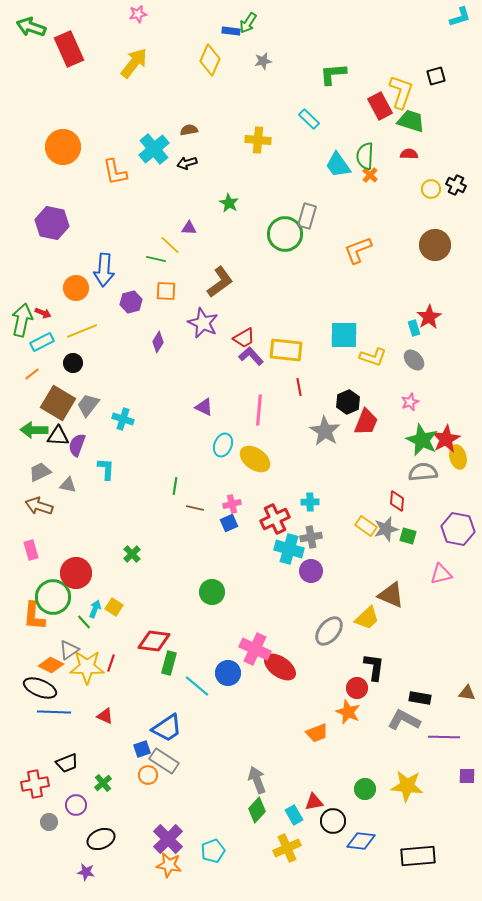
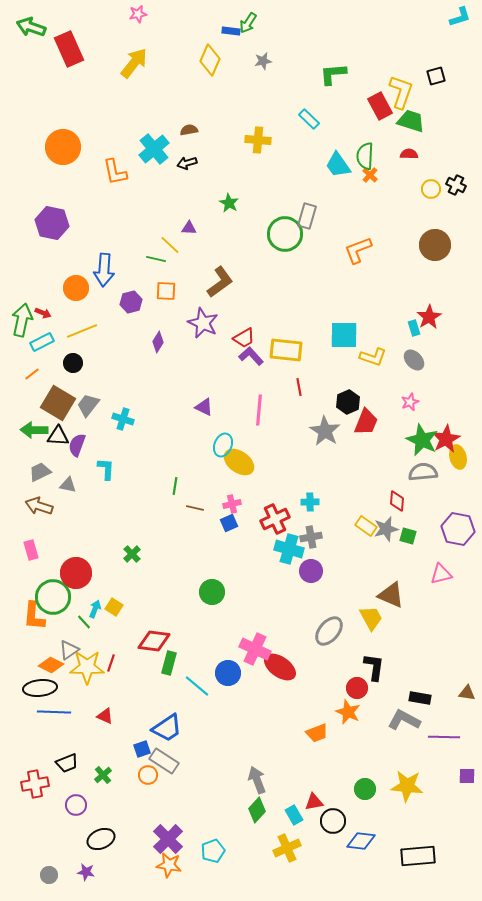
yellow ellipse at (255, 459): moved 16 px left, 3 px down
yellow trapezoid at (367, 618): moved 4 px right; rotated 76 degrees counterclockwise
black ellipse at (40, 688): rotated 28 degrees counterclockwise
green cross at (103, 783): moved 8 px up
gray circle at (49, 822): moved 53 px down
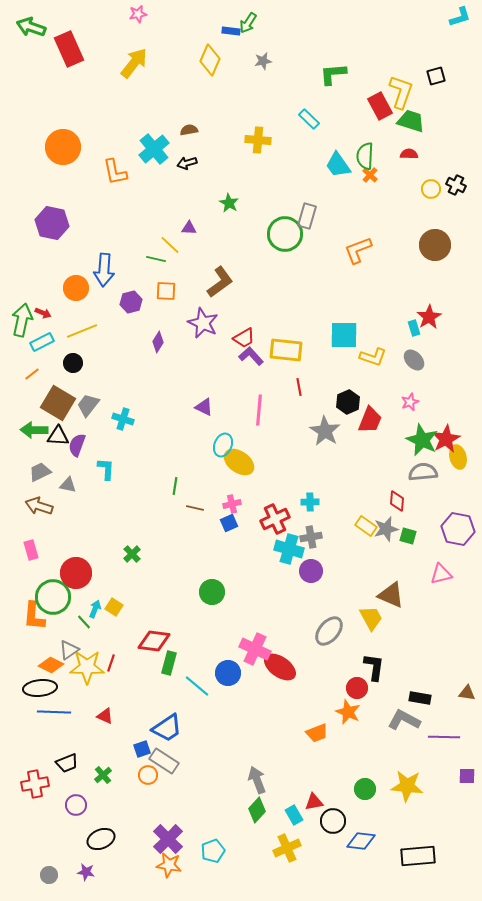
red trapezoid at (366, 422): moved 4 px right, 2 px up
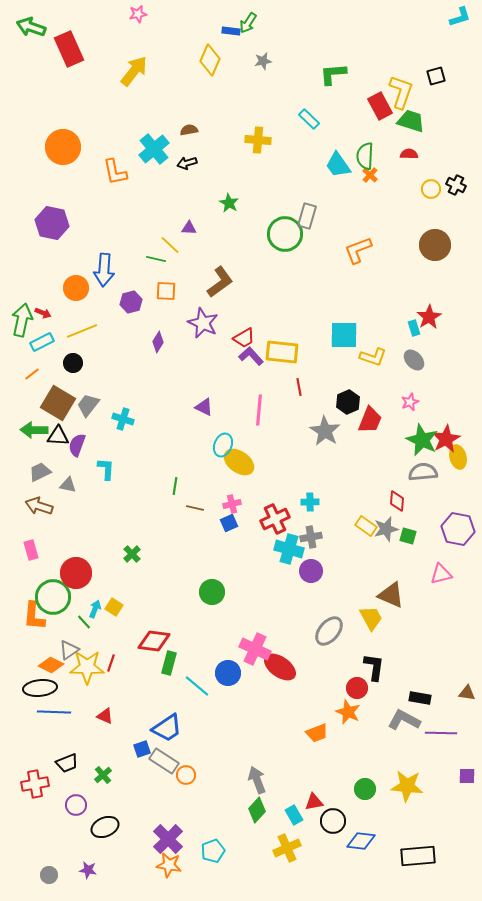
yellow arrow at (134, 63): moved 8 px down
yellow rectangle at (286, 350): moved 4 px left, 2 px down
purple line at (444, 737): moved 3 px left, 4 px up
orange circle at (148, 775): moved 38 px right
black ellipse at (101, 839): moved 4 px right, 12 px up
purple star at (86, 872): moved 2 px right, 2 px up
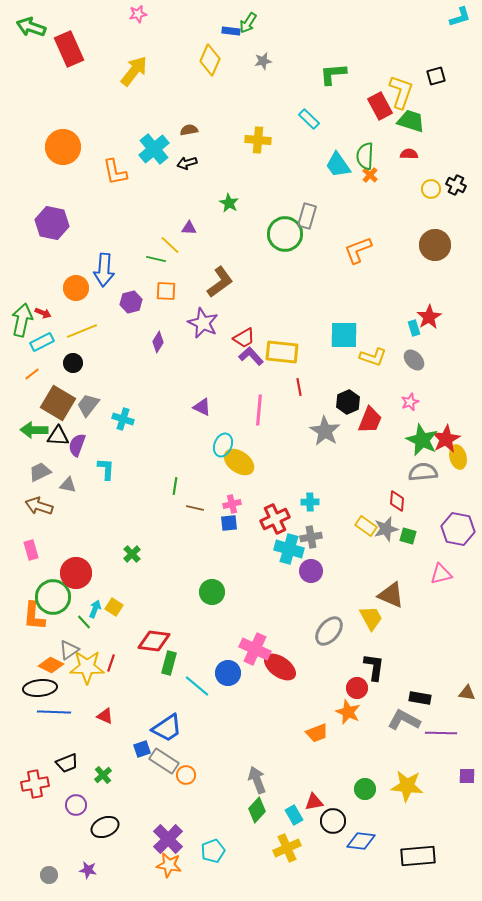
purple triangle at (204, 407): moved 2 px left
blue square at (229, 523): rotated 18 degrees clockwise
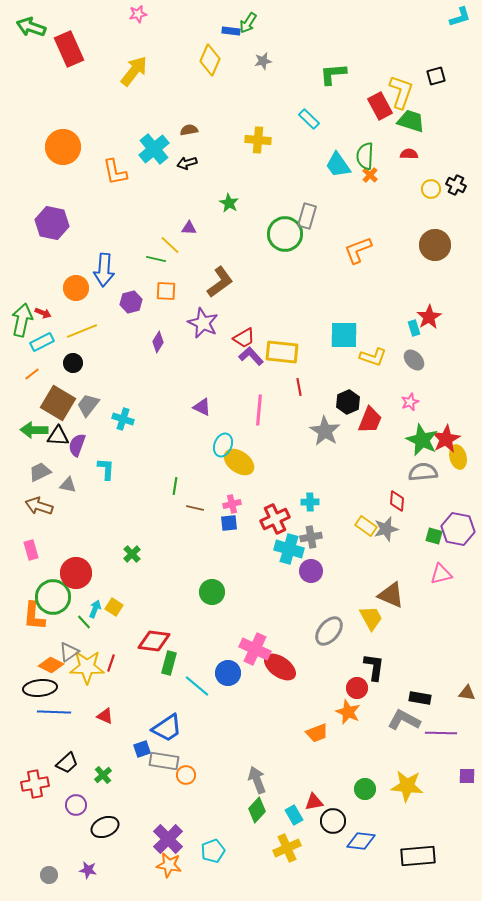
green square at (408, 536): moved 26 px right
gray triangle at (69, 650): moved 2 px down
gray rectangle at (164, 761): rotated 24 degrees counterclockwise
black trapezoid at (67, 763): rotated 20 degrees counterclockwise
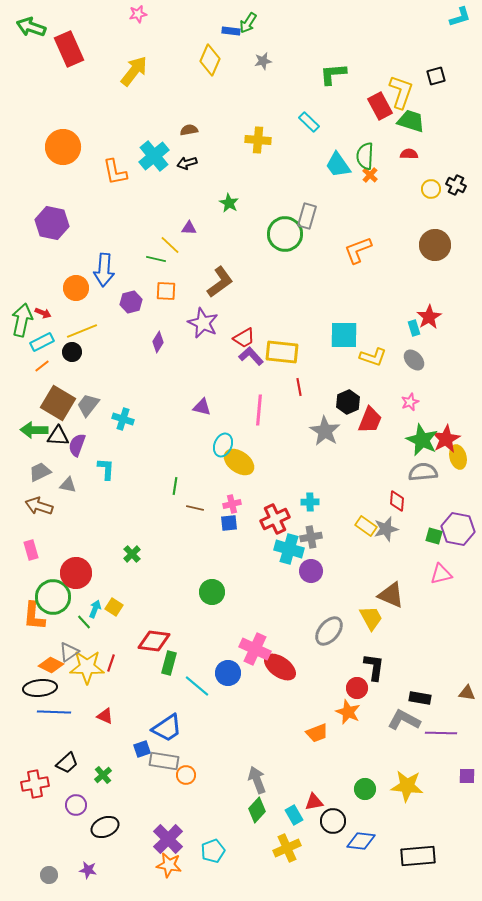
cyan rectangle at (309, 119): moved 3 px down
cyan cross at (154, 149): moved 7 px down
black circle at (73, 363): moved 1 px left, 11 px up
orange line at (32, 374): moved 10 px right, 8 px up
purple triangle at (202, 407): rotated 12 degrees counterclockwise
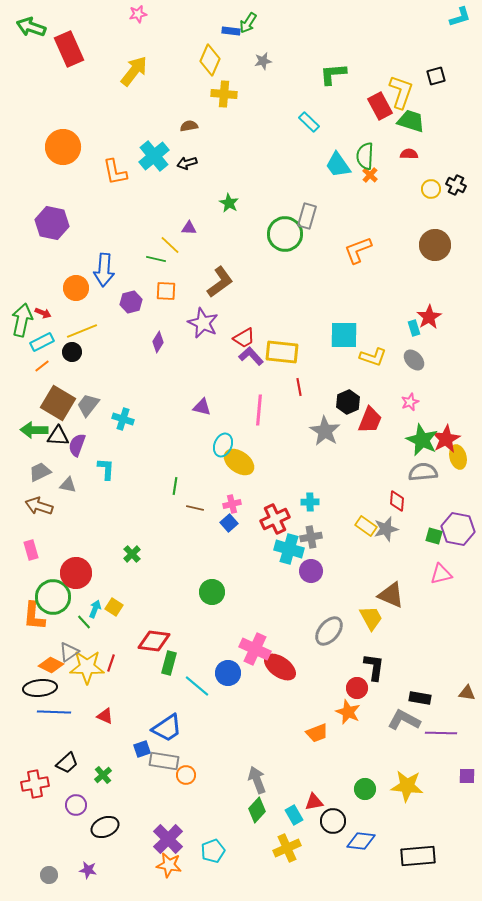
brown semicircle at (189, 130): moved 4 px up
yellow cross at (258, 140): moved 34 px left, 46 px up
blue square at (229, 523): rotated 36 degrees counterclockwise
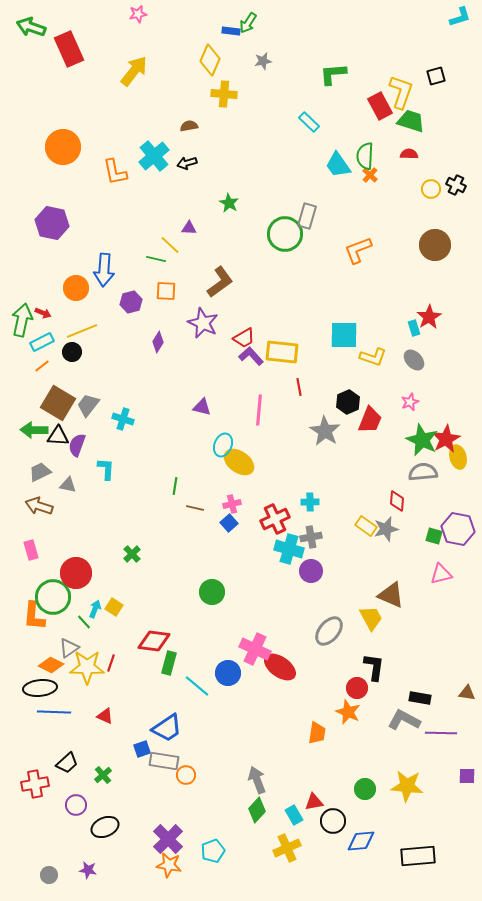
gray triangle at (69, 652): moved 4 px up
orange trapezoid at (317, 733): rotated 60 degrees counterclockwise
blue diamond at (361, 841): rotated 12 degrees counterclockwise
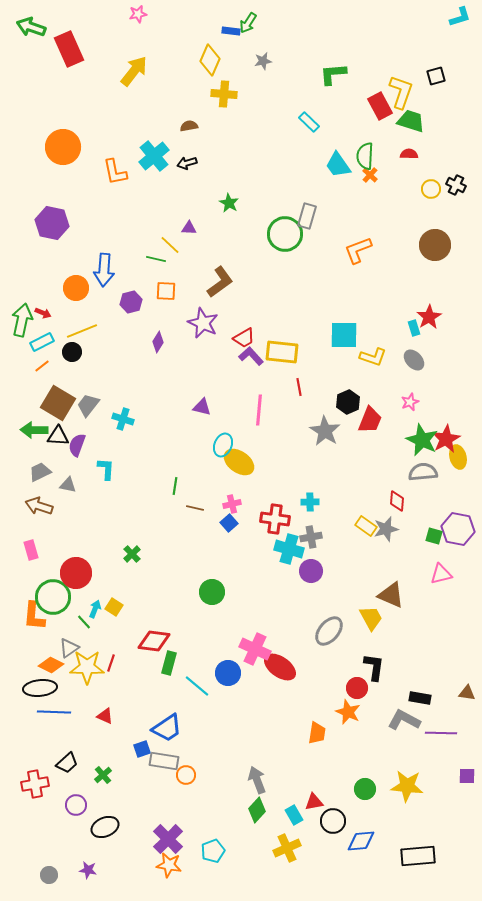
red cross at (275, 519): rotated 32 degrees clockwise
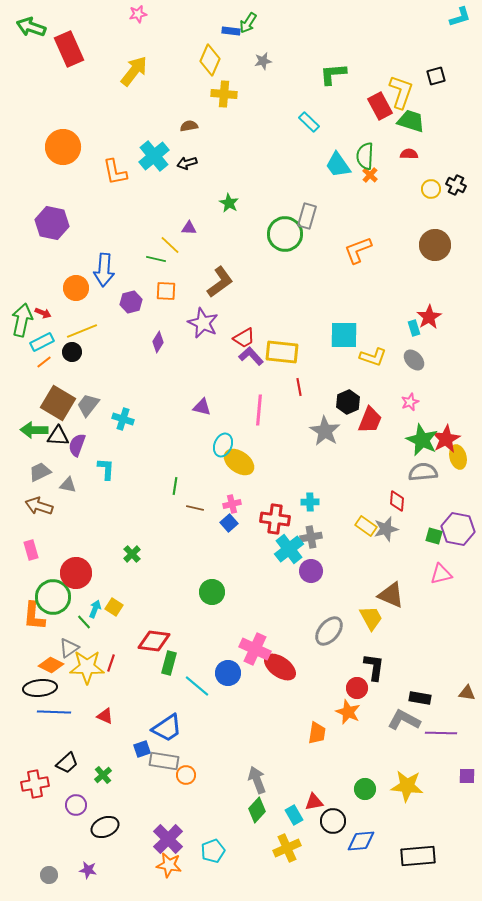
orange line at (42, 366): moved 2 px right, 4 px up
cyan cross at (289, 549): rotated 36 degrees clockwise
